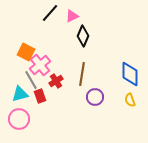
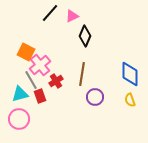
black diamond: moved 2 px right
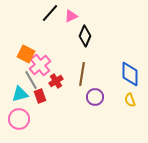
pink triangle: moved 1 px left
orange square: moved 2 px down
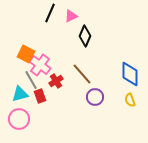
black line: rotated 18 degrees counterclockwise
pink cross: rotated 15 degrees counterclockwise
brown line: rotated 50 degrees counterclockwise
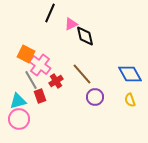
pink triangle: moved 8 px down
black diamond: rotated 35 degrees counterclockwise
blue diamond: rotated 30 degrees counterclockwise
cyan triangle: moved 2 px left, 7 px down
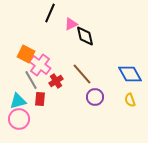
red rectangle: moved 3 px down; rotated 24 degrees clockwise
